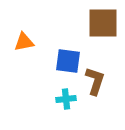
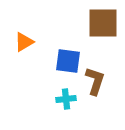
orange triangle: rotated 20 degrees counterclockwise
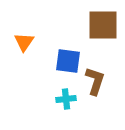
brown square: moved 2 px down
orange triangle: rotated 25 degrees counterclockwise
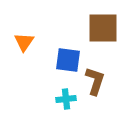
brown square: moved 3 px down
blue square: moved 1 px up
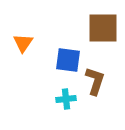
orange triangle: moved 1 px left, 1 px down
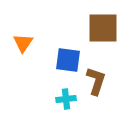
brown L-shape: moved 1 px right
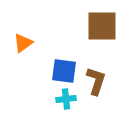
brown square: moved 1 px left, 2 px up
orange triangle: rotated 20 degrees clockwise
blue square: moved 4 px left, 11 px down
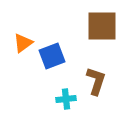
blue square: moved 12 px left, 15 px up; rotated 28 degrees counterclockwise
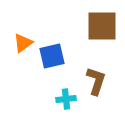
blue square: rotated 8 degrees clockwise
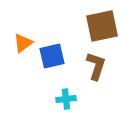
brown square: rotated 12 degrees counterclockwise
brown L-shape: moved 15 px up
